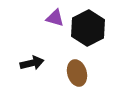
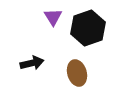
purple triangle: moved 2 px left, 1 px up; rotated 42 degrees clockwise
black hexagon: rotated 8 degrees clockwise
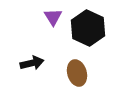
black hexagon: rotated 16 degrees counterclockwise
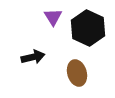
black arrow: moved 1 px right, 6 px up
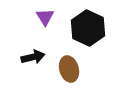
purple triangle: moved 8 px left
brown ellipse: moved 8 px left, 4 px up
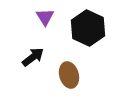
black arrow: rotated 25 degrees counterclockwise
brown ellipse: moved 6 px down
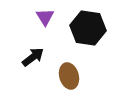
black hexagon: rotated 16 degrees counterclockwise
brown ellipse: moved 1 px down
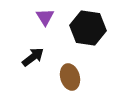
brown ellipse: moved 1 px right, 1 px down
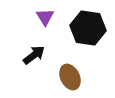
black arrow: moved 1 px right, 2 px up
brown ellipse: rotated 10 degrees counterclockwise
